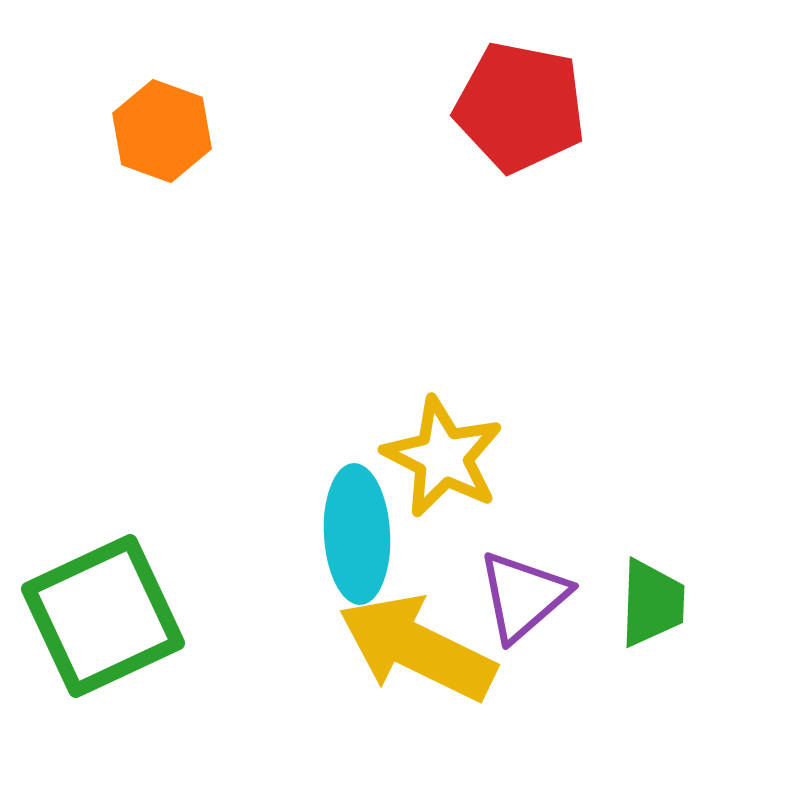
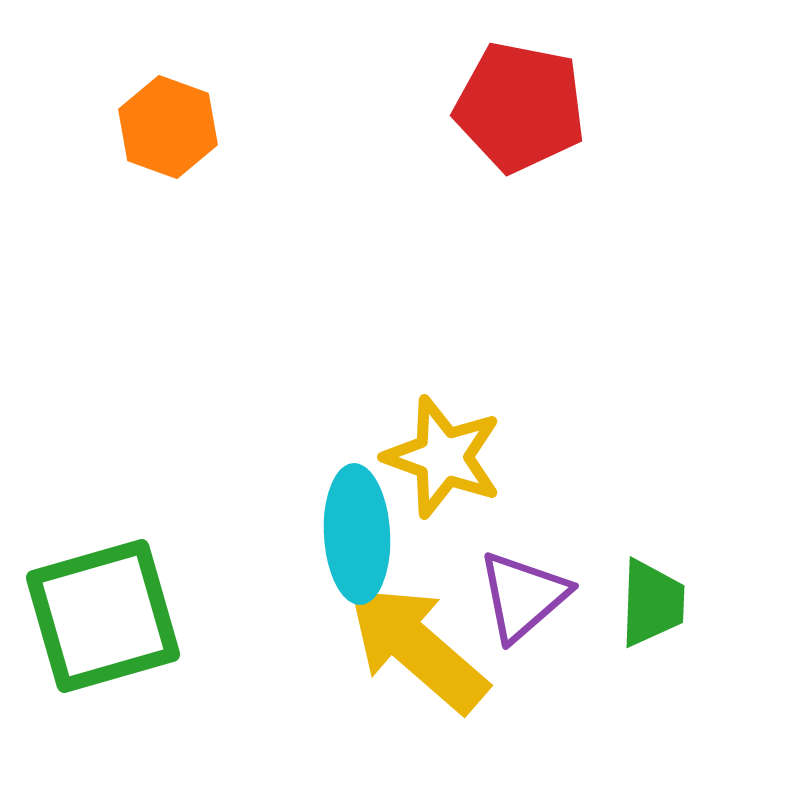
orange hexagon: moved 6 px right, 4 px up
yellow star: rotated 7 degrees counterclockwise
green square: rotated 9 degrees clockwise
yellow arrow: rotated 15 degrees clockwise
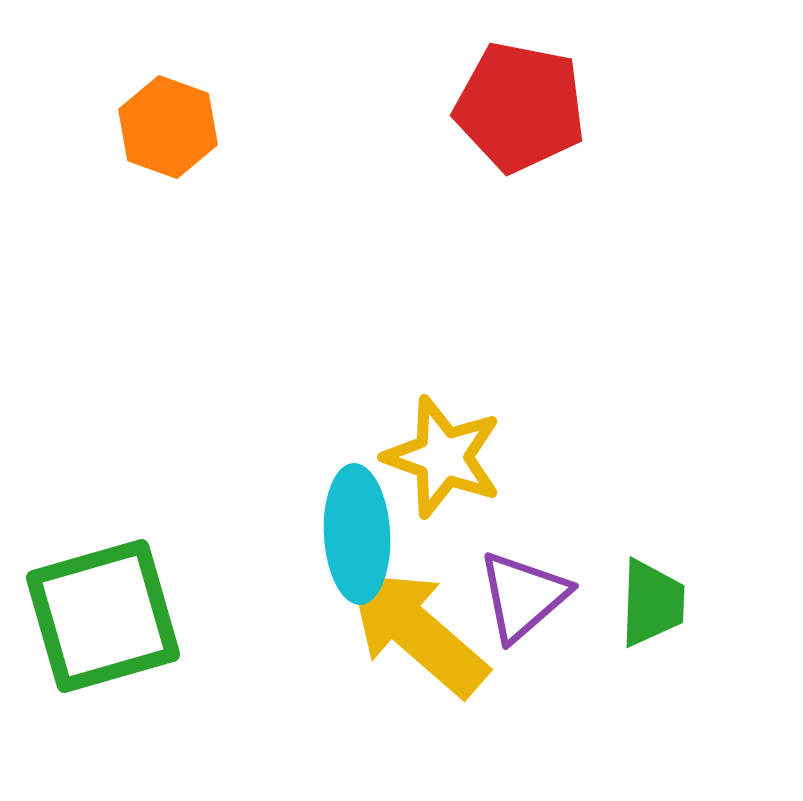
yellow arrow: moved 16 px up
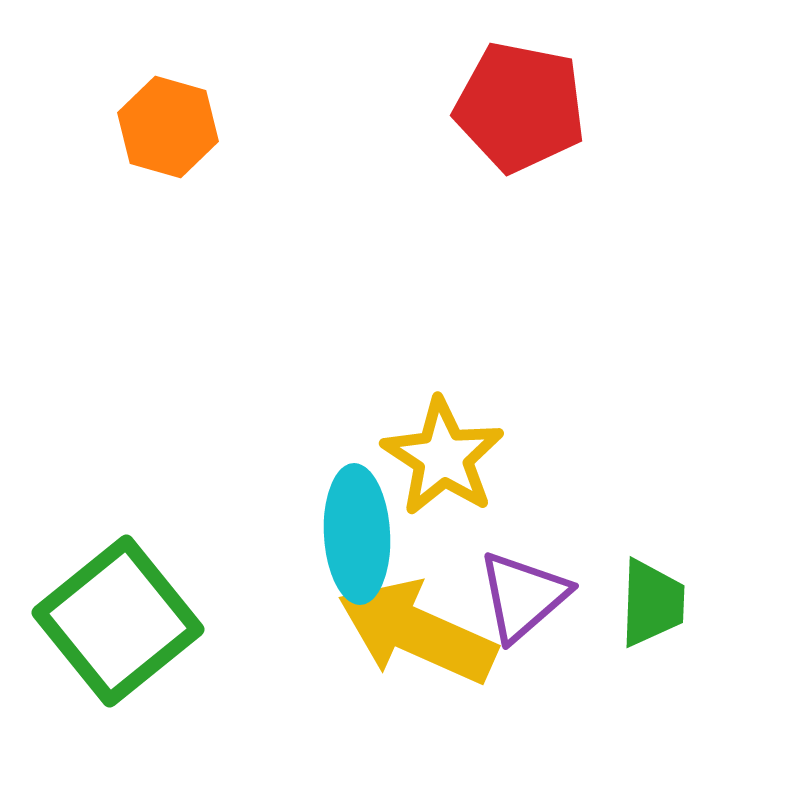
orange hexagon: rotated 4 degrees counterclockwise
yellow star: rotated 13 degrees clockwise
green square: moved 15 px right, 5 px down; rotated 23 degrees counterclockwise
yellow arrow: rotated 17 degrees counterclockwise
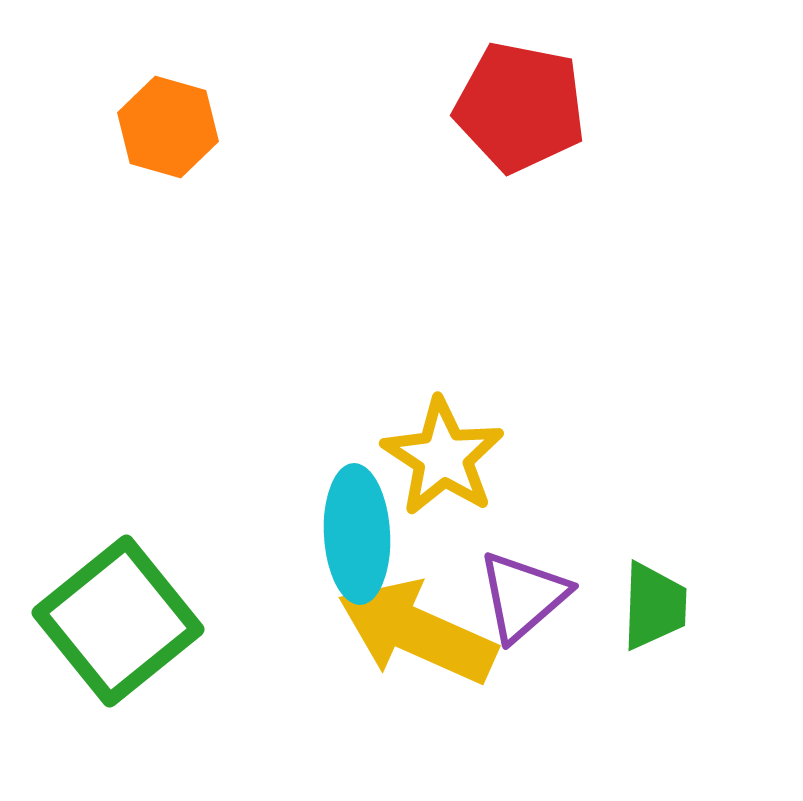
green trapezoid: moved 2 px right, 3 px down
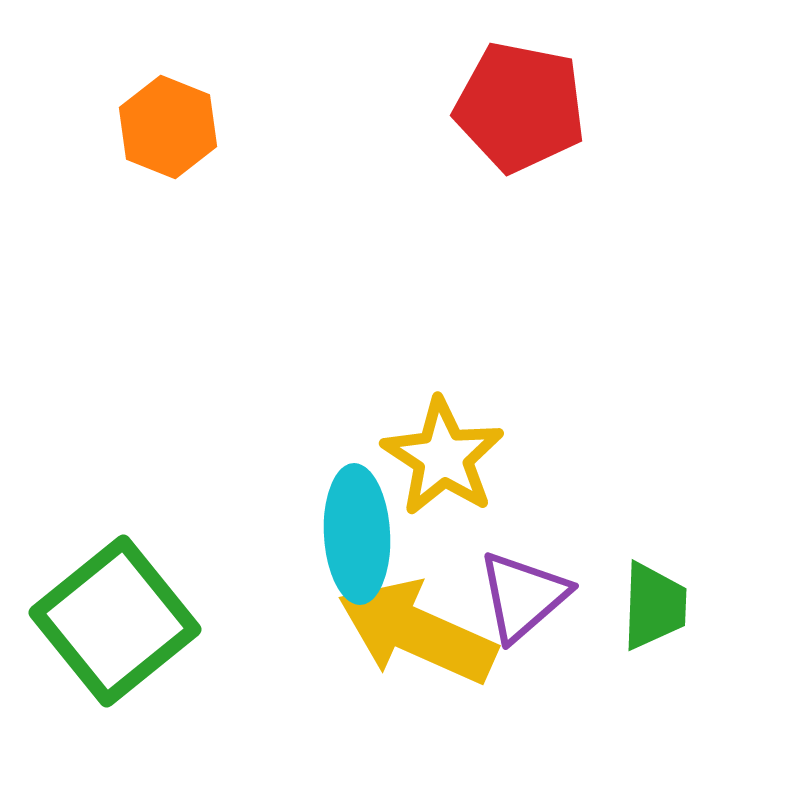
orange hexagon: rotated 6 degrees clockwise
green square: moved 3 px left
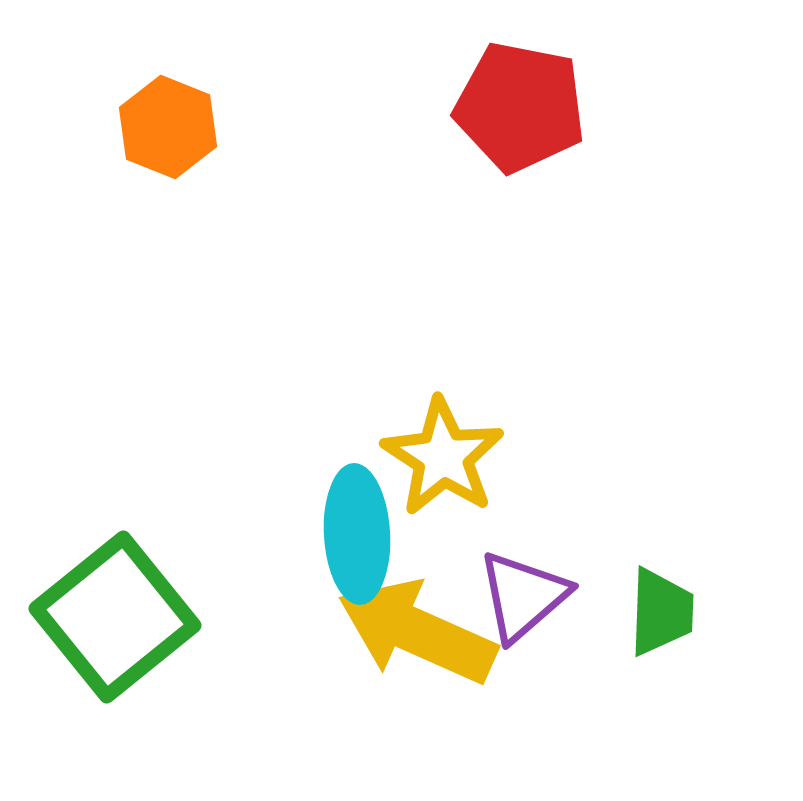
green trapezoid: moved 7 px right, 6 px down
green square: moved 4 px up
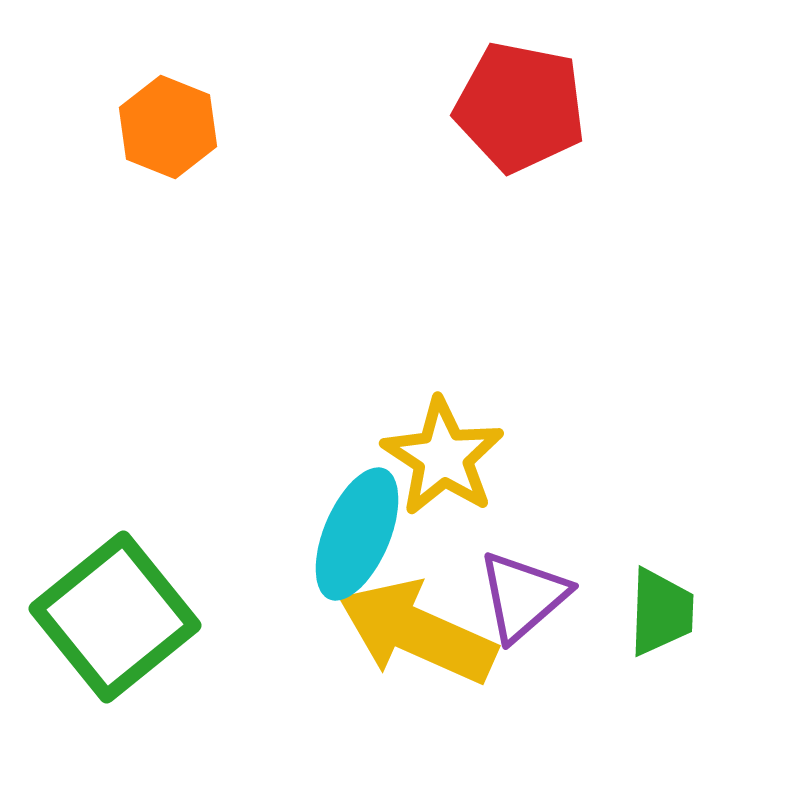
cyan ellipse: rotated 26 degrees clockwise
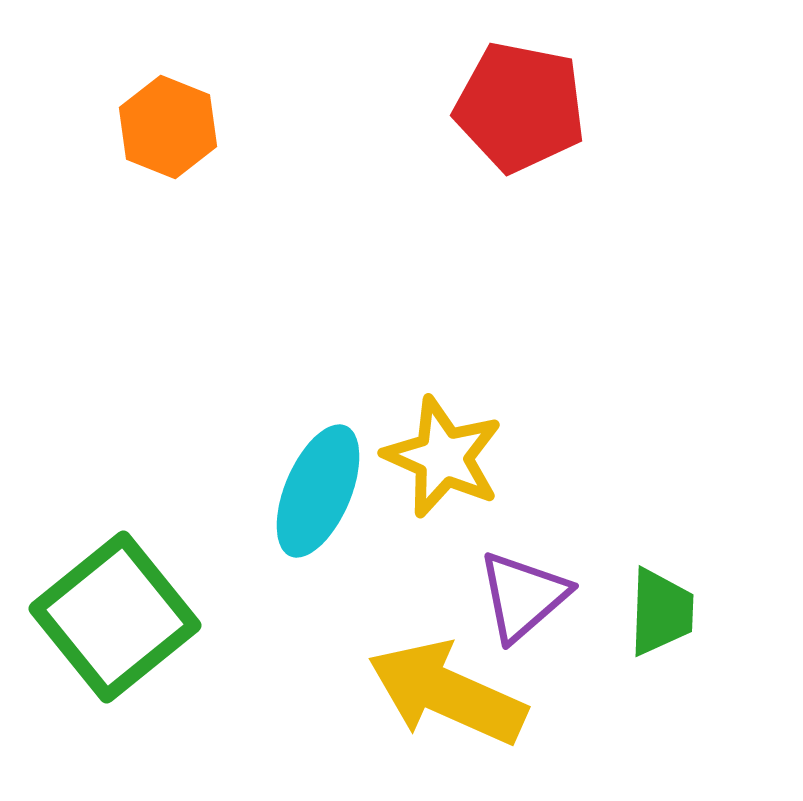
yellow star: rotated 9 degrees counterclockwise
cyan ellipse: moved 39 px left, 43 px up
yellow arrow: moved 30 px right, 61 px down
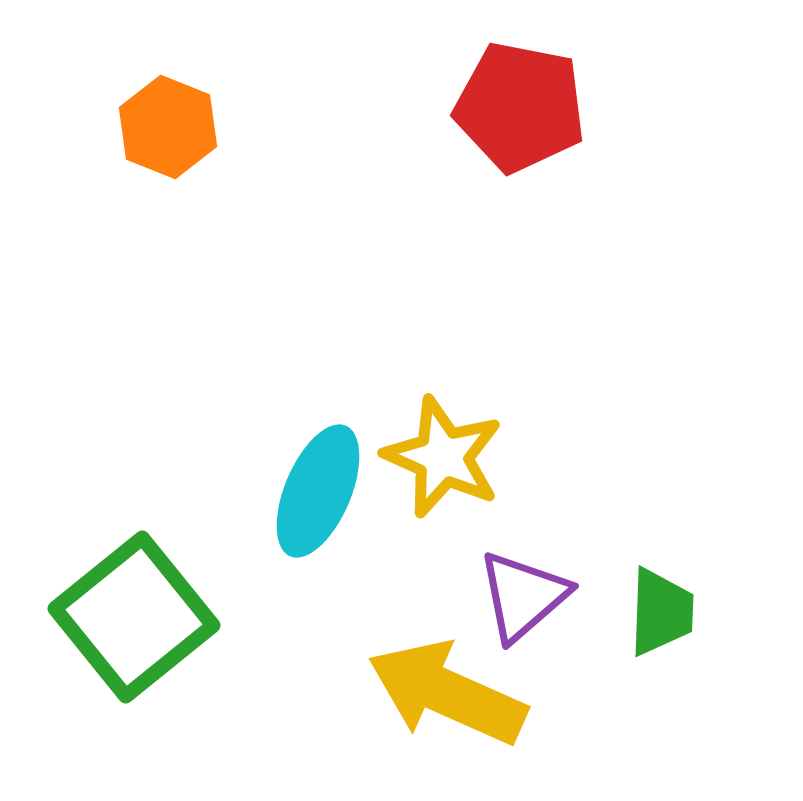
green square: moved 19 px right
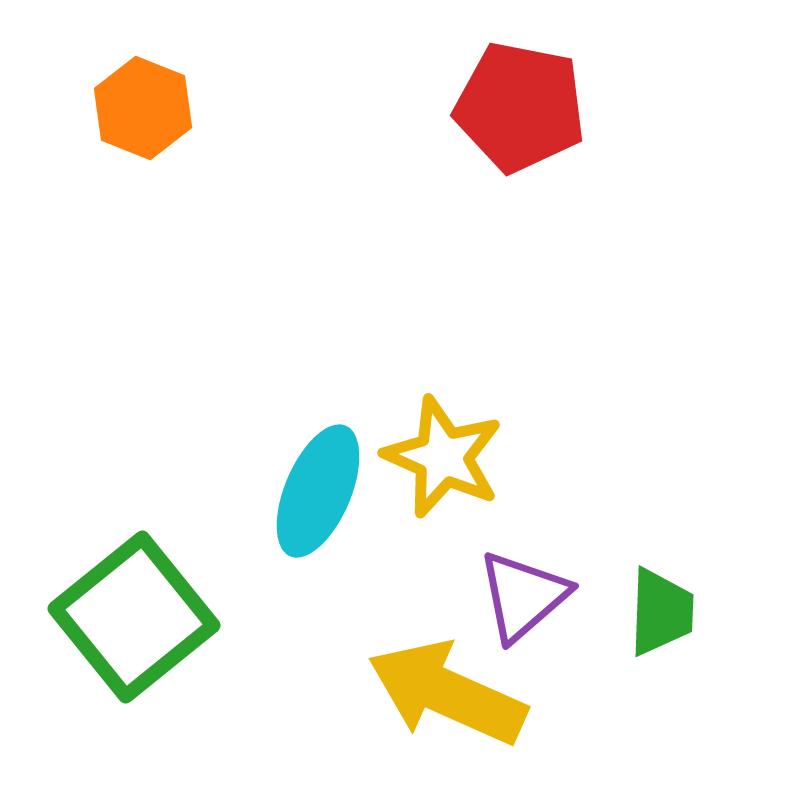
orange hexagon: moved 25 px left, 19 px up
